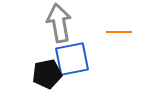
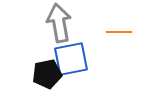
blue square: moved 1 px left
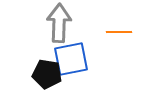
gray arrow: rotated 12 degrees clockwise
black pentagon: rotated 20 degrees clockwise
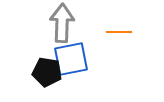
gray arrow: moved 3 px right
black pentagon: moved 2 px up
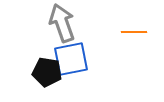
gray arrow: rotated 21 degrees counterclockwise
orange line: moved 15 px right
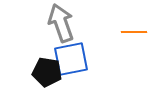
gray arrow: moved 1 px left
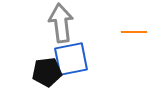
gray arrow: rotated 12 degrees clockwise
black pentagon: rotated 16 degrees counterclockwise
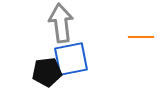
orange line: moved 7 px right, 5 px down
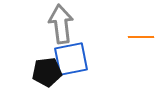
gray arrow: moved 1 px down
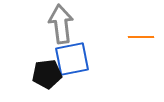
blue square: moved 1 px right
black pentagon: moved 2 px down
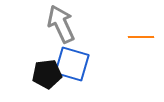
gray arrow: rotated 18 degrees counterclockwise
blue square: moved 5 px down; rotated 27 degrees clockwise
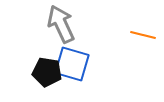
orange line: moved 2 px right, 2 px up; rotated 15 degrees clockwise
black pentagon: moved 2 px up; rotated 16 degrees clockwise
